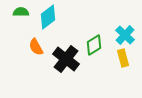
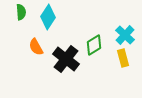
green semicircle: rotated 84 degrees clockwise
cyan diamond: rotated 20 degrees counterclockwise
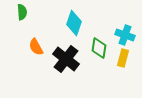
green semicircle: moved 1 px right
cyan diamond: moved 26 px right, 6 px down; rotated 15 degrees counterclockwise
cyan cross: rotated 24 degrees counterclockwise
green diamond: moved 5 px right, 3 px down; rotated 50 degrees counterclockwise
yellow rectangle: rotated 30 degrees clockwise
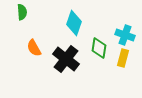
orange semicircle: moved 2 px left, 1 px down
